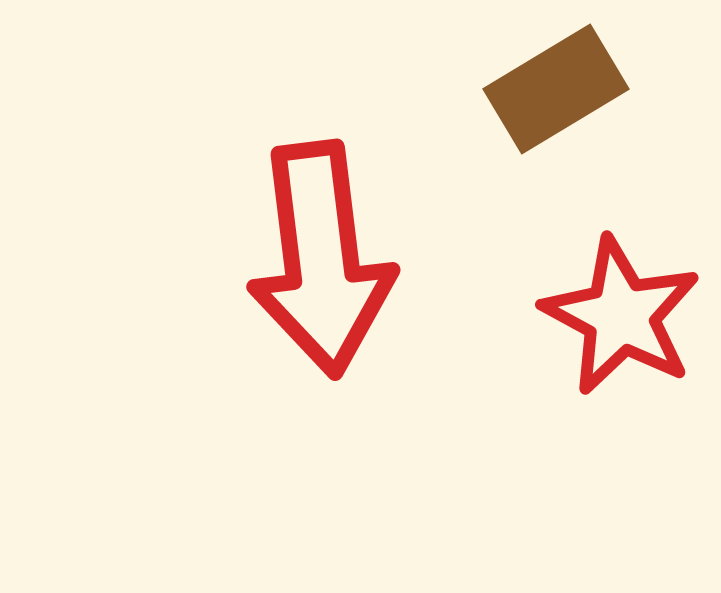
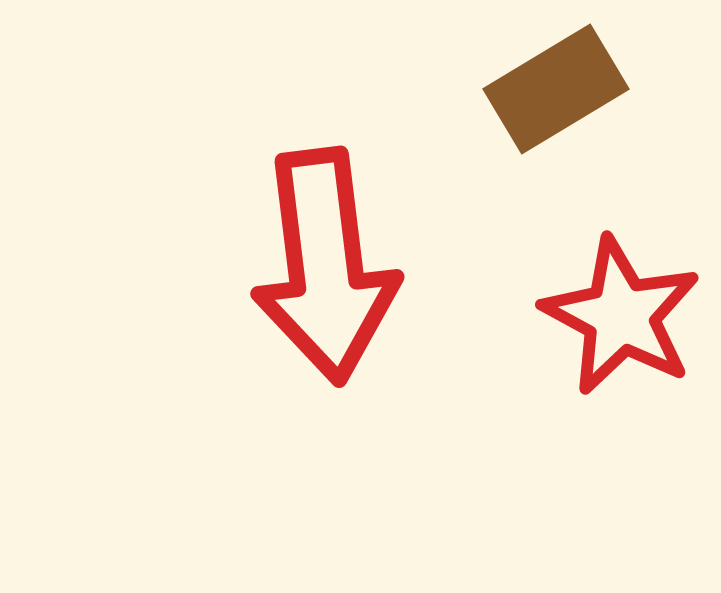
red arrow: moved 4 px right, 7 px down
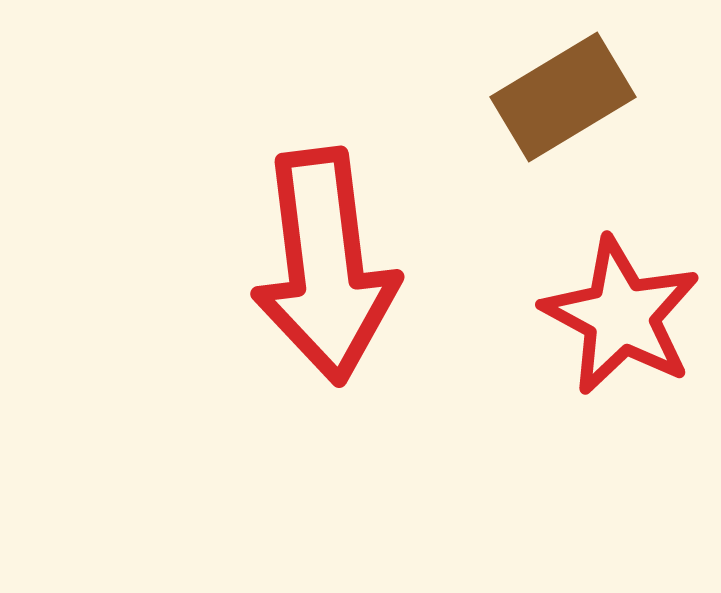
brown rectangle: moved 7 px right, 8 px down
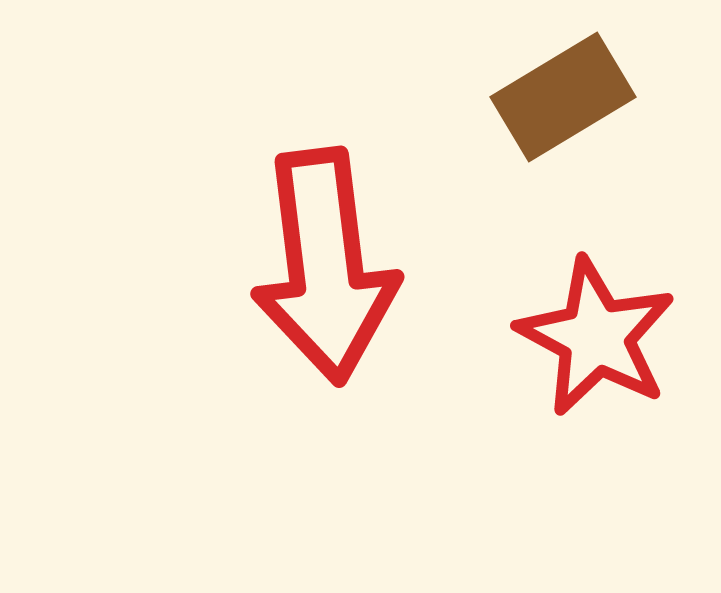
red star: moved 25 px left, 21 px down
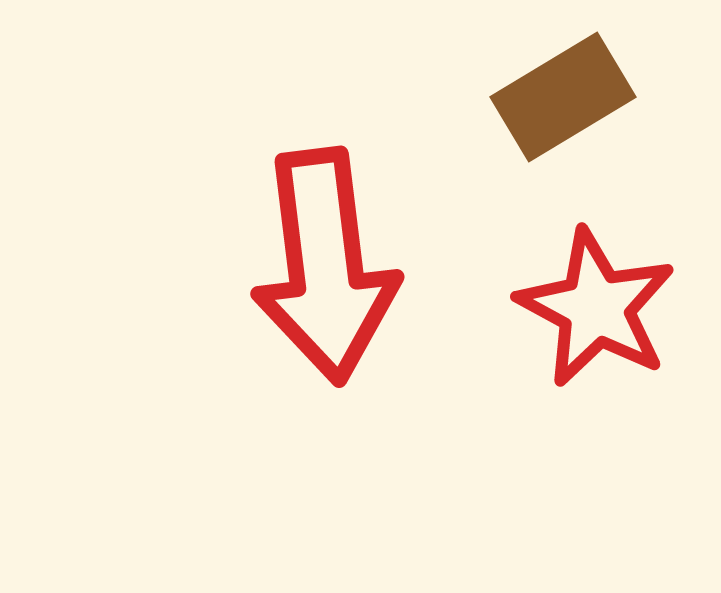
red star: moved 29 px up
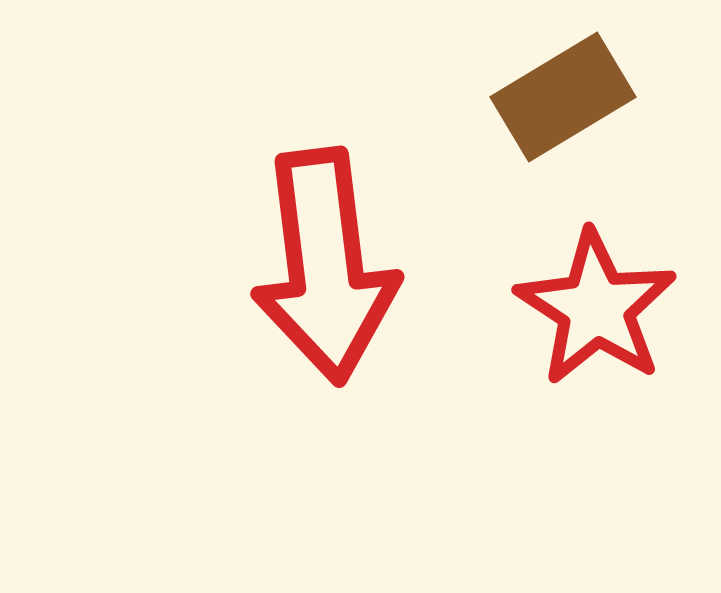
red star: rotated 5 degrees clockwise
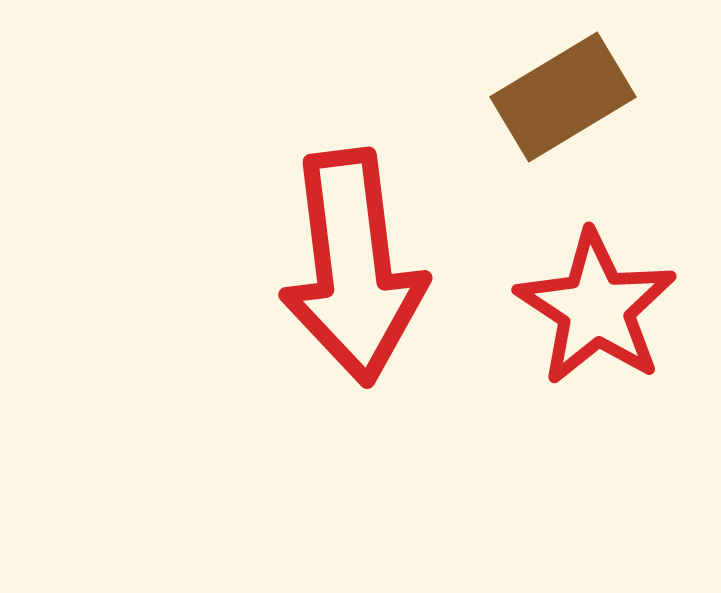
red arrow: moved 28 px right, 1 px down
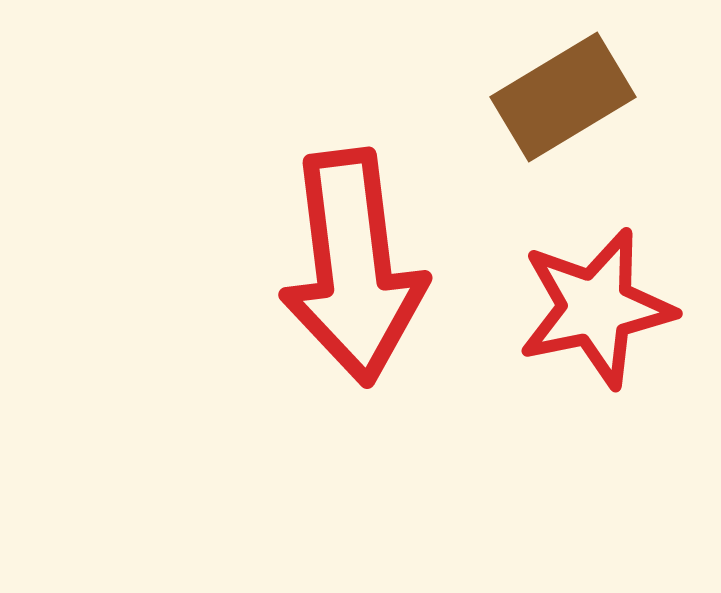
red star: rotated 27 degrees clockwise
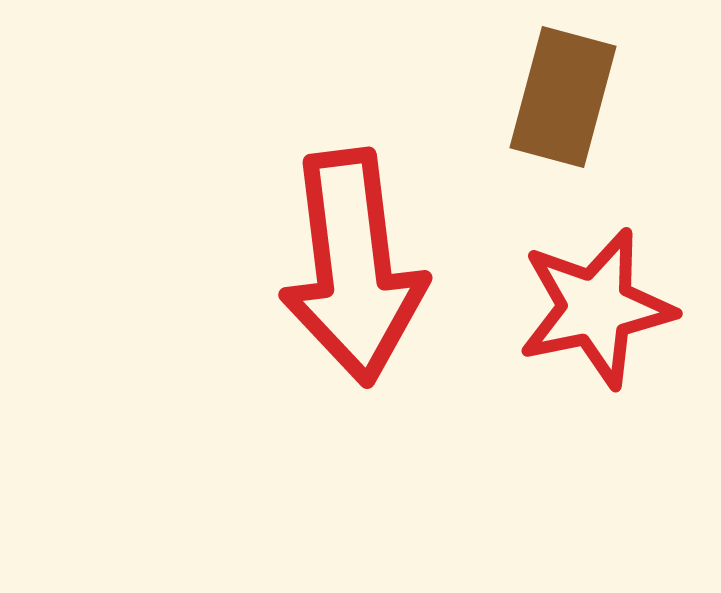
brown rectangle: rotated 44 degrees counterclockwise
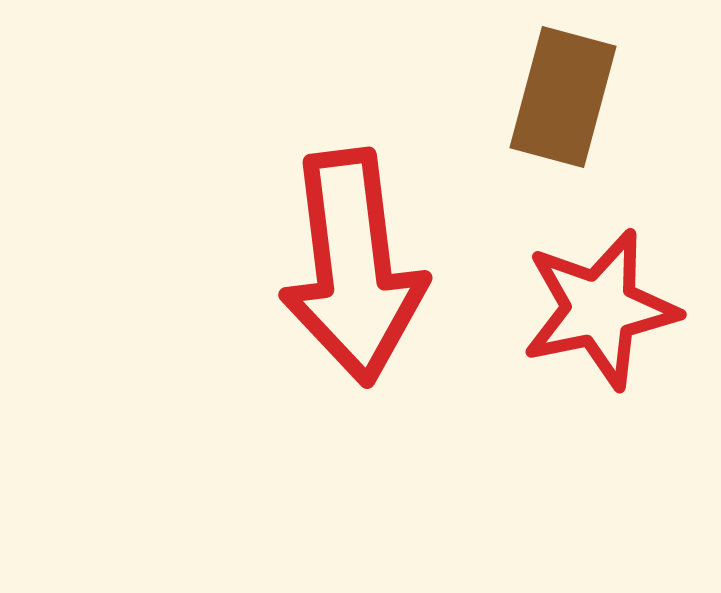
red star: moved 4 px right, 1 px down
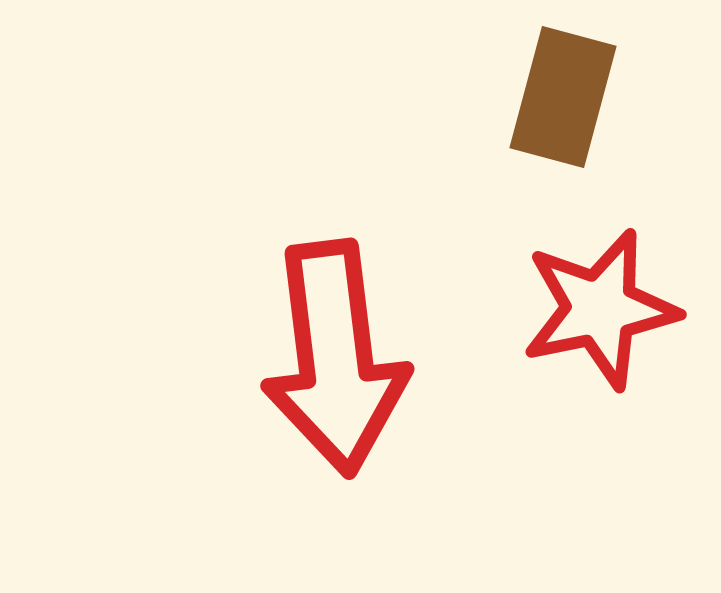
red arrow: moved 18 px left, 91 px down
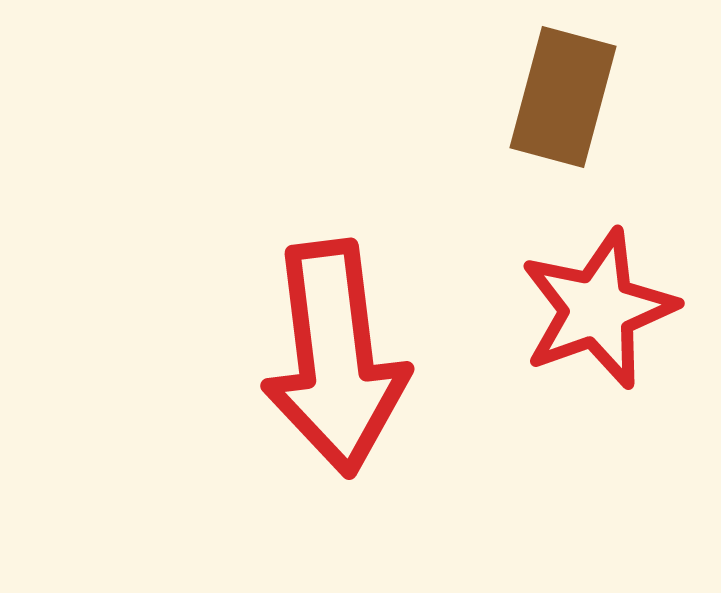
red star: moved 2 px left; rotated 8 degrees counterclockwise
